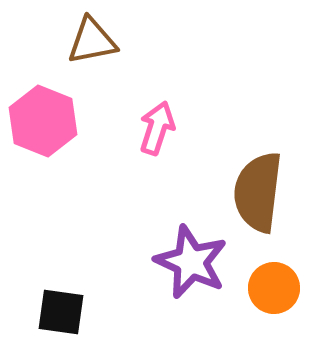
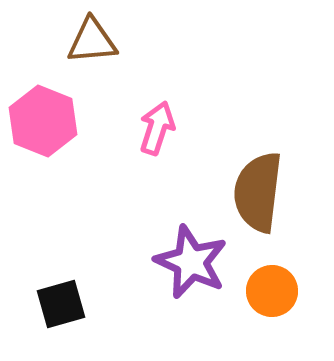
brown triangle: rotated 6 degrees clockwise
orange circle: moved 2 px left, 3 px down
black square: moved 8 px up; rotated 24 degrees counterclockwise
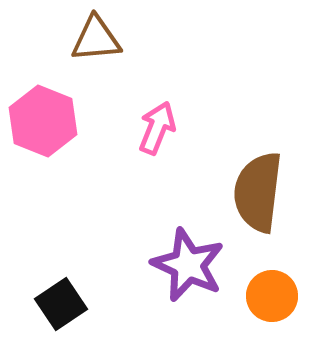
brown triangle: moved 4 px right, 2 px up
pink arrow: rotated 4 degrees clockwise
purple star: moved 3 px left, 3 px down
orange circle: moved 5 px down
black square: rotated 18 degrees counterclockwise
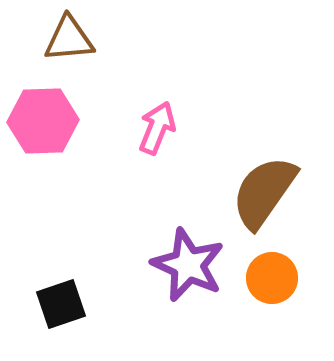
brown triangle: moved 27 px left
pink hexagon: rotated 24 degrees counterclockwise
brown semicircle: moved 6 px right; rotated 28 degrees clockwise
orange circle: moved 18 px up
black square: rotated 15 degrees clockwise
